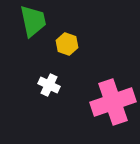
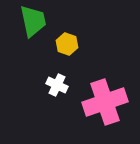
white cross: moved 8 px right
pink cross: moved 8 px left
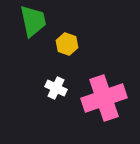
white cross: moved 1 px left, 3 px down
pink cross: moved 1 px left, 4 px up
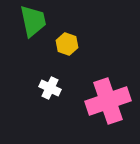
white cross: moved 6 px left
pink cross: moved 4 px right, 3 px down
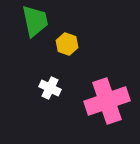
green trapezoid: moved 2 px right
pink cross: moved 1 px left
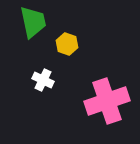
green trapezoid: moved 2 px left, 1 px down
white cross: moved 7 px left, 8 px up
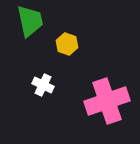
green trapezoid: moved 3 px left, 1 px up
white cross: moved 5 px down
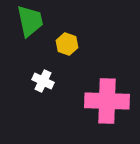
white cross: moved 4 px up
pink cross: rotated 21 degrees clockwise
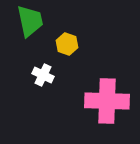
white cross: moved 6 px up
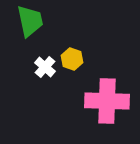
yellow hexagon: moved 5 px right, 15 px down
white cross: moved 2 px right, 8 px up; rotated 15 degrees clockwise
